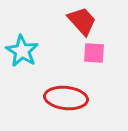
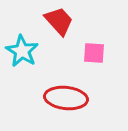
red trapezoid: moved 23 px left
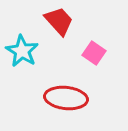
pink square: rotated 30 degrees clockwise
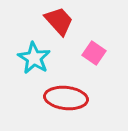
cyan star: moved 12 px right, 7 px down
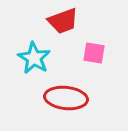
red trapezoid: moved 4 px right; rotated 112 degrees clockwise
pink square: rotated 25 degrees counterclockwise
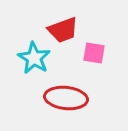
red trapezoid: moved 9 px down
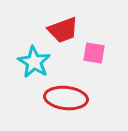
cyan star: moved 4 px down
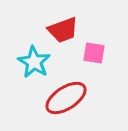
red ellipse: rotated 39 degrees counterclockwise
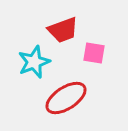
cyan star: rotated 20 degrees clockwise
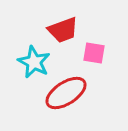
cyan star: rotated 24 degrees counterclockwise
red ellipse: moved 5 px up
